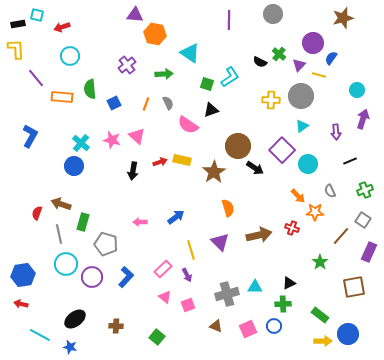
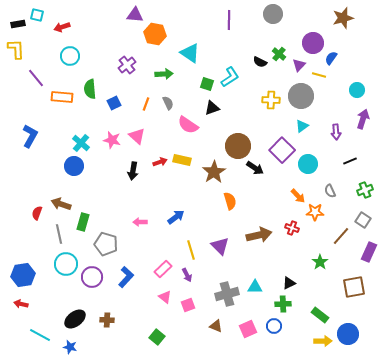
black triangle at (211, 110): moved 1 px right, 2 px up
orange semicircle at (228, 208): moved 2 px right, 7 px up
purple triangle at (220, 242): moved 4 px down
brown cross at (116, 326): moved 9 px left, 6 px up
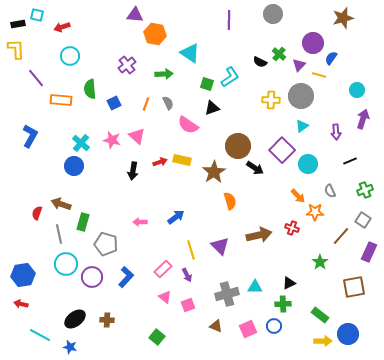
orange rectangle at (62, 97): moved 1 px left, 3 px down
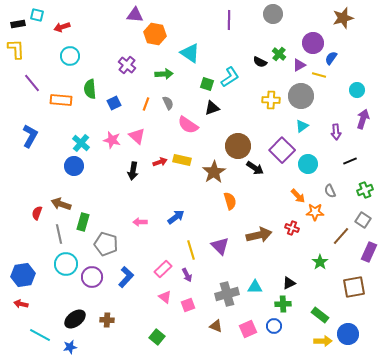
purple cross at (127, 65): rotated 12 degrees counterclockwise
purple triangle at (299, 65): rotated 16 degrees clockwise
purple line at (36, 78): moved 4 px left, 5 px down
blue star at (70, 347): rotated 24 degrees counterclockwise
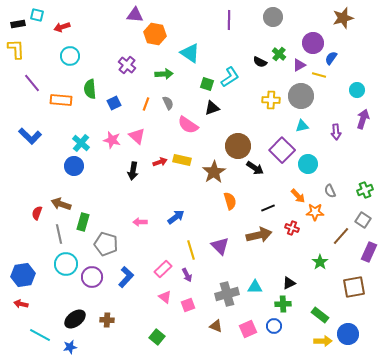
gray circle at (273, 14): moved 3 px down
cyan triangle at (302, 126): rotated 24 degrees clockwise
blue L-shape at (30, 136): rotated 105 degrees clockwise
black line at (350, 161): moved 82 px left, 47 px down
